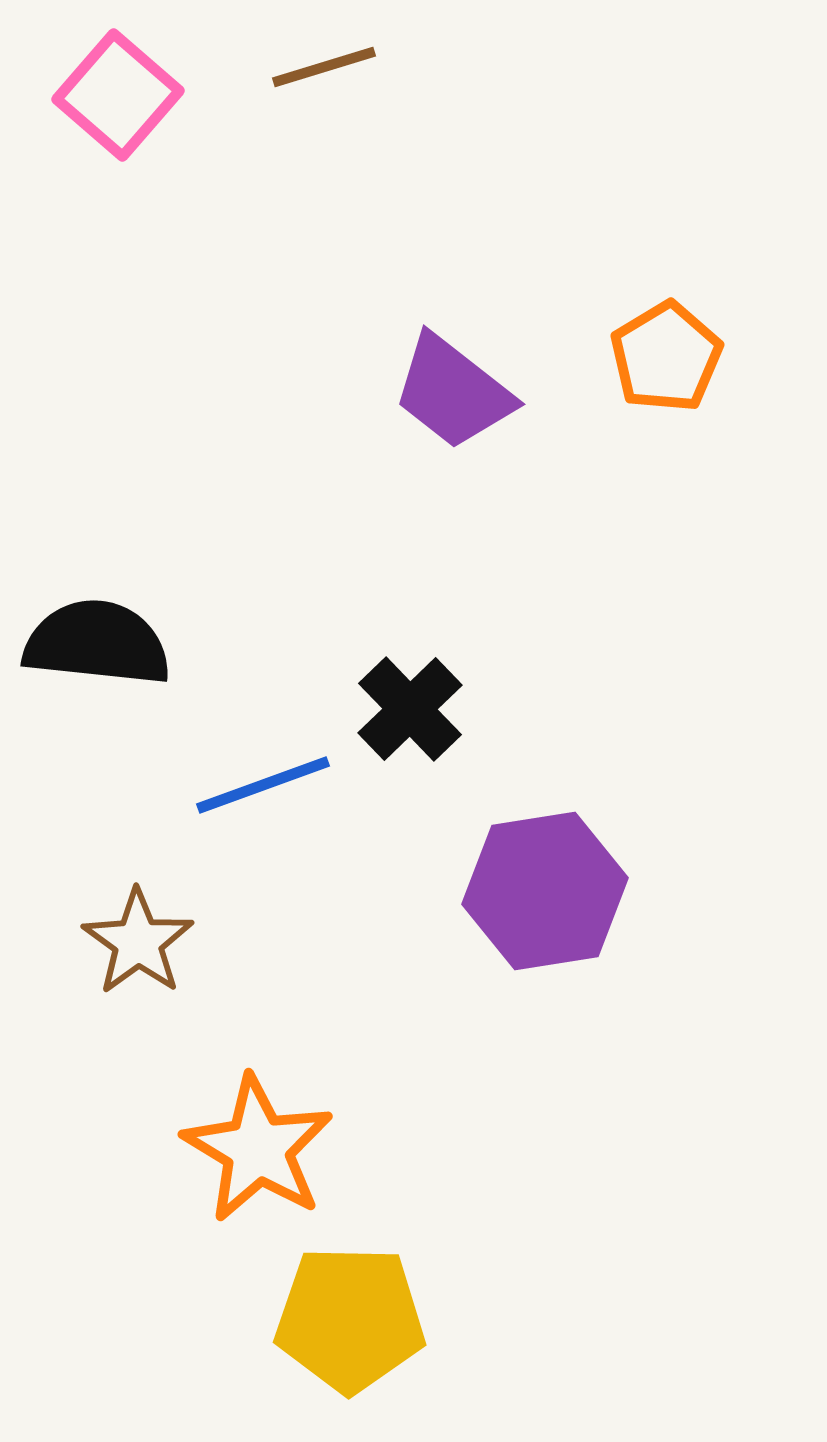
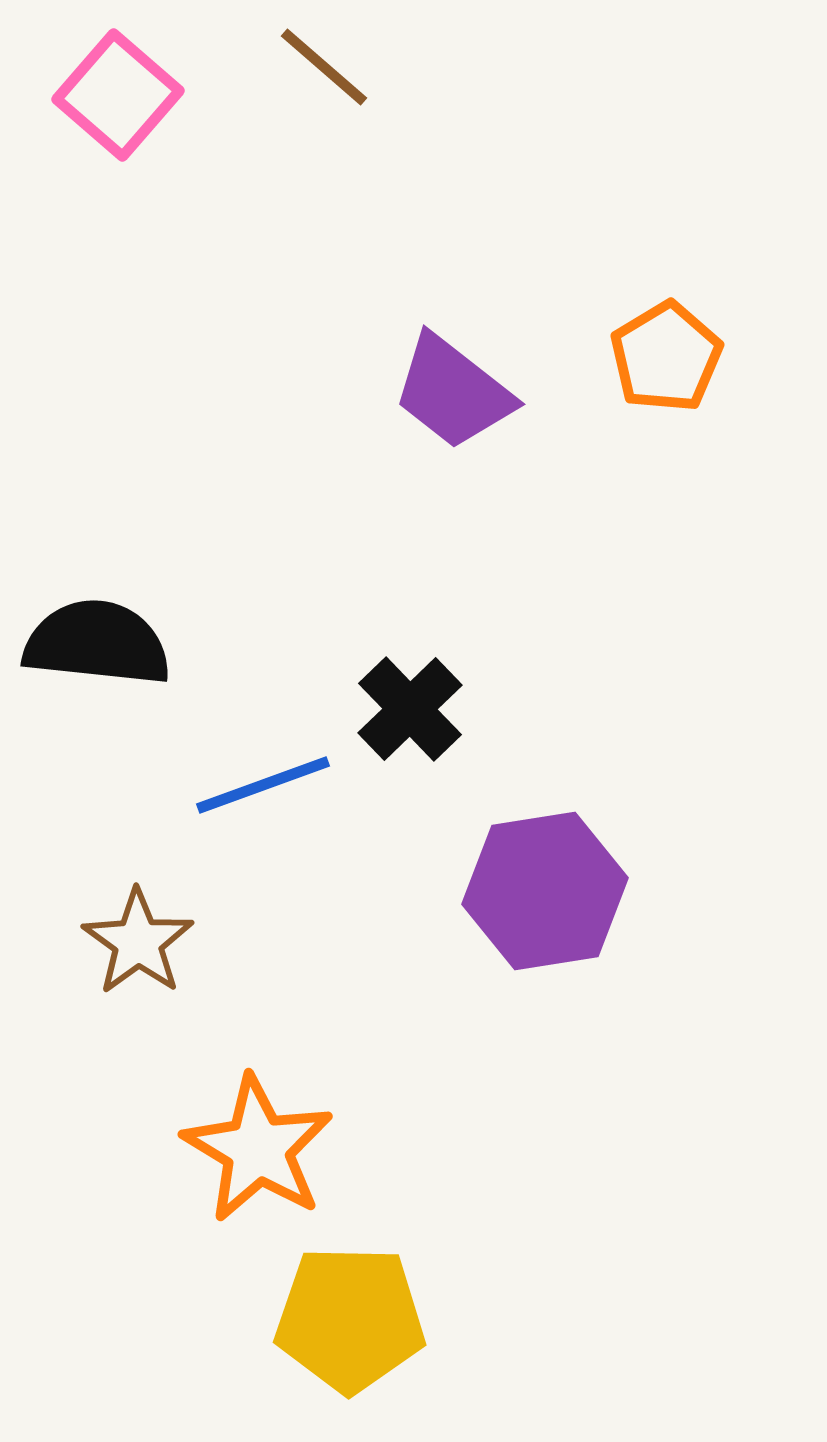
brown line: rotated 58 degrees clockwise
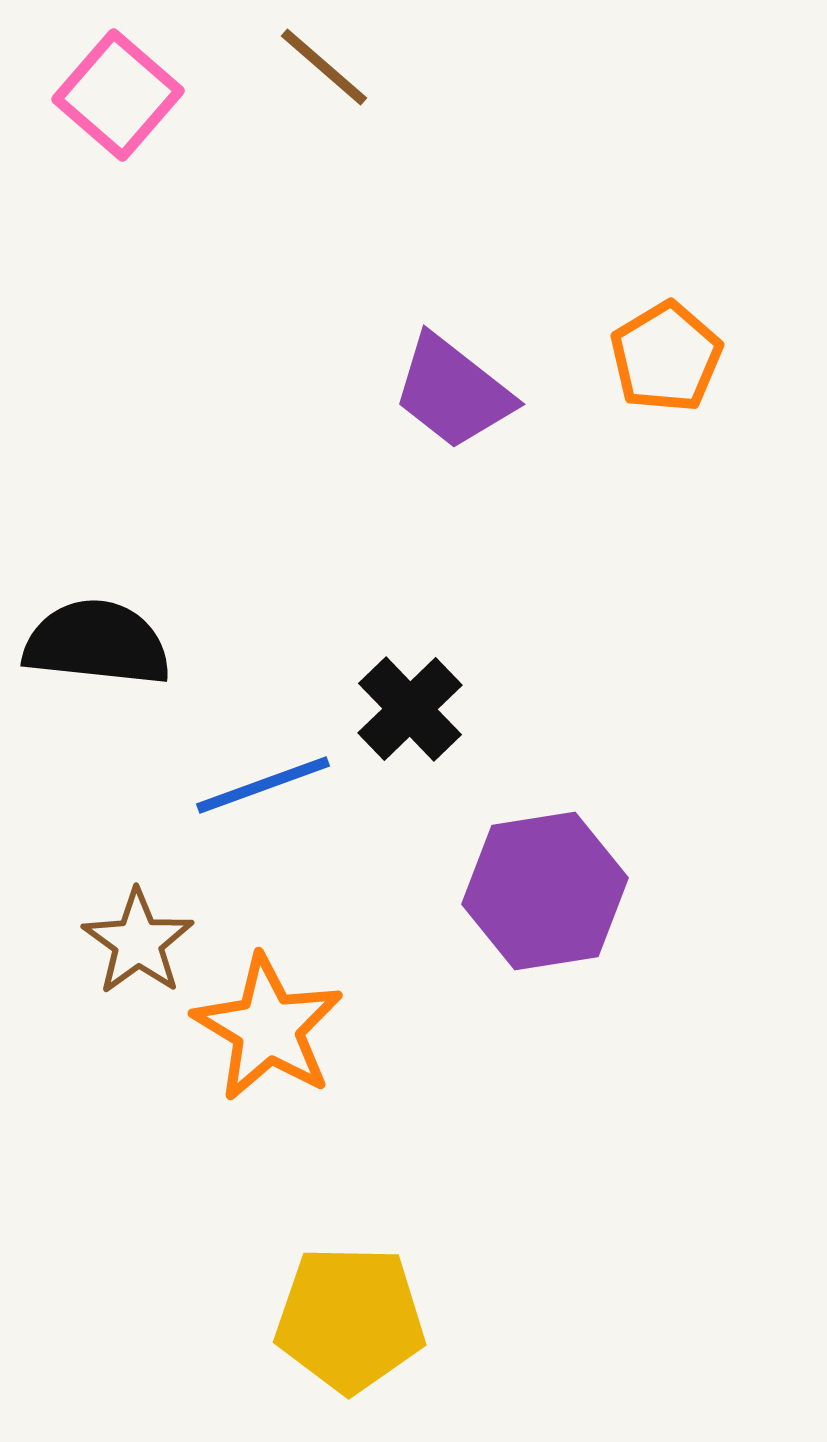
orange star: moved 10 px right, 121 px up
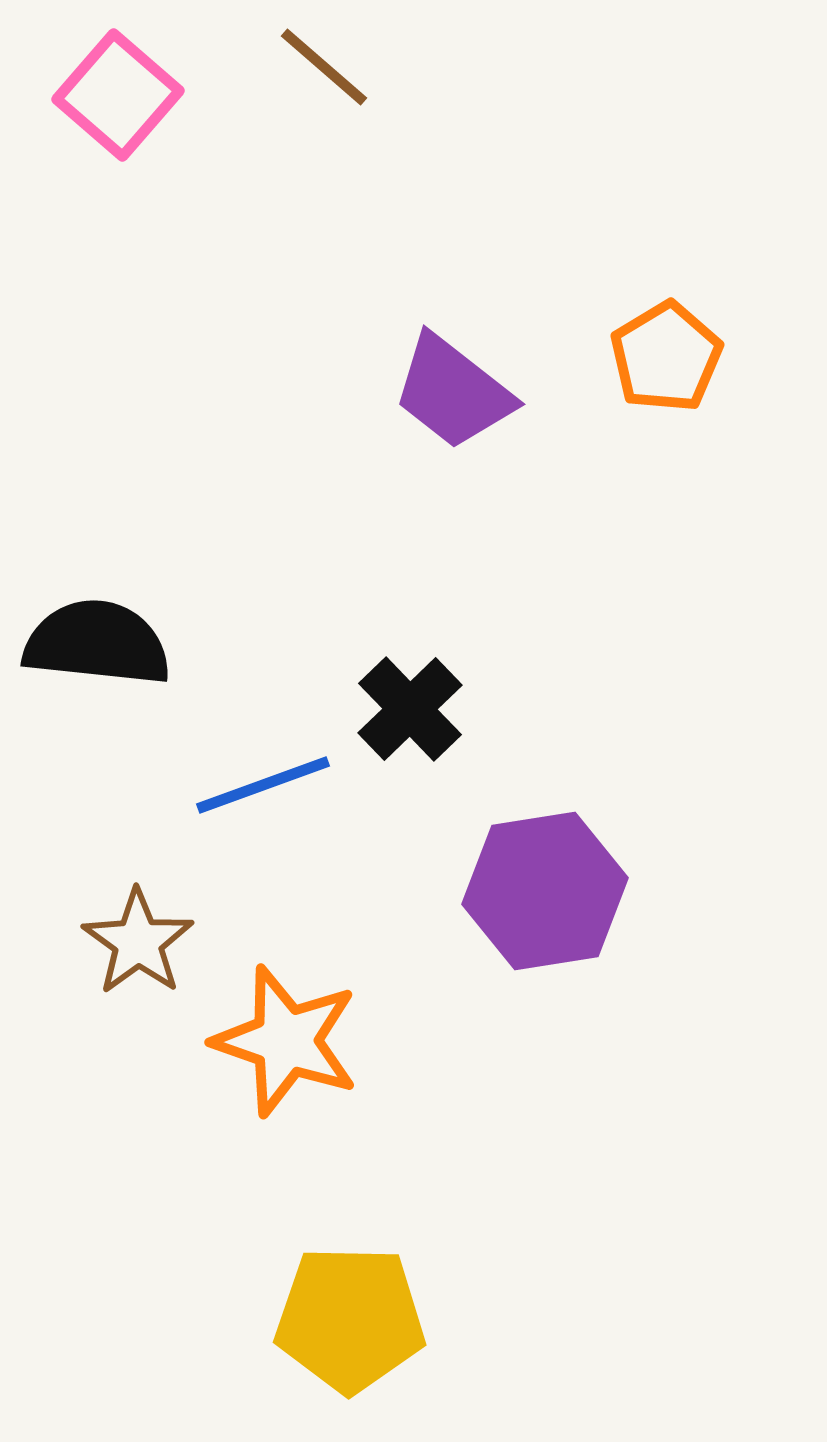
orange star: moved 18 px right, 13 px down; rotated 12 degrees counterclockwise
